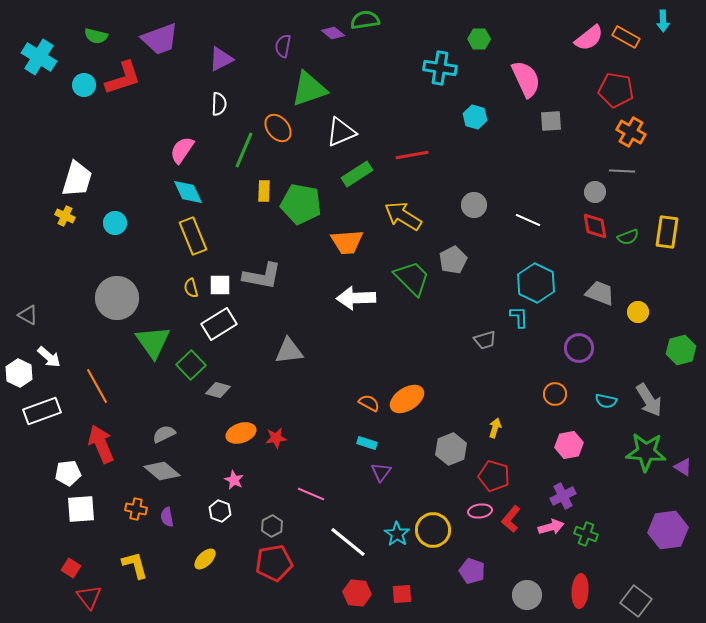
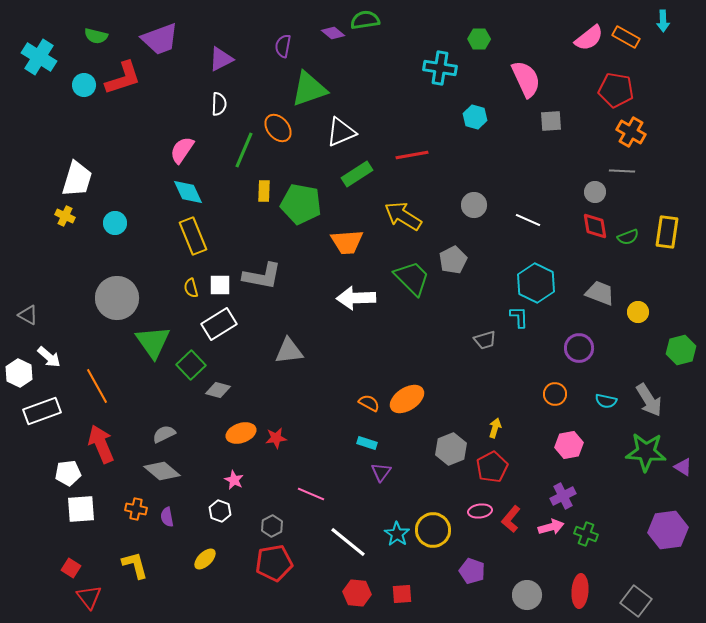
red pentagon at (494, 476): moved 2 px left, 9 px up; rotated 28 degrees clockwise
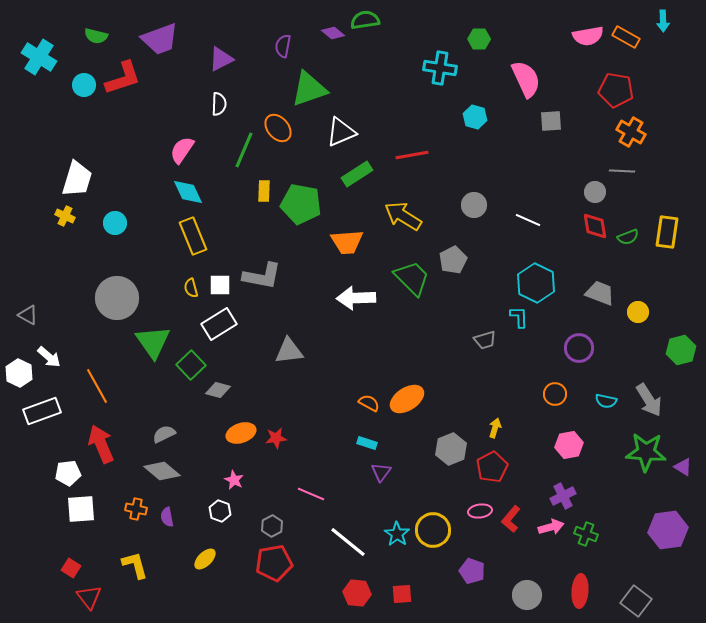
pink semicircle at (589, 38): moved 1 px left, 2 px up; rotated 28 degrees clockwise
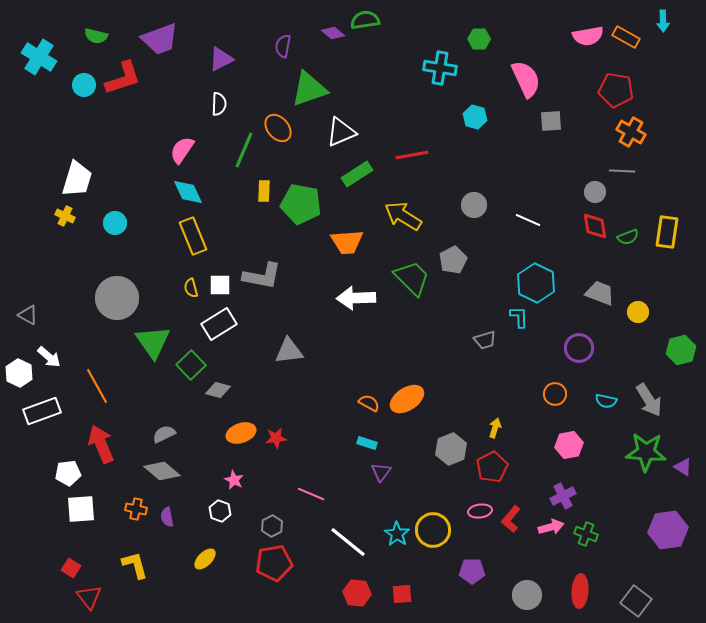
purple pentagon at (472, 571): rotated 20 degrees counterclockwise
